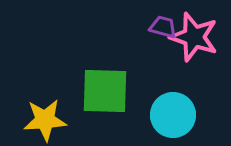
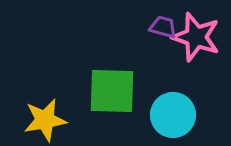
pink star: moved 2 px right
green square: moved 7 px right
yellow star: rotated 6 degrees counterclockwise
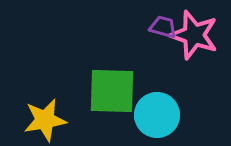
pink star: moved 2 px left, 2 px up
cyan circle: moved 16 px left
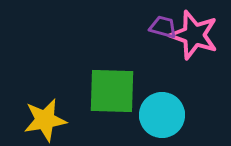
cyan circle: moved 5 px right
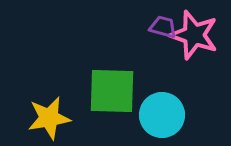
yellow star: moved 4 px right, 2 px up
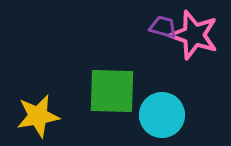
yellow star: moved 11 px left, 2 px up
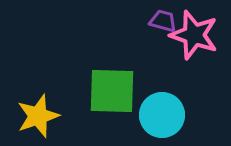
purple trapezoid: moved 6 px up
yellow star: rotated 9 degrees counterclockwise
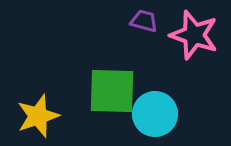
purple trapezoid: moved 19 px left
cyan circle: moved 7 px left, 1 px up
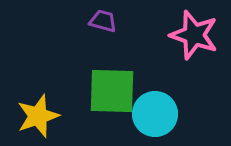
purple trapezoid: moved 41 px left
